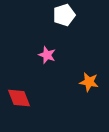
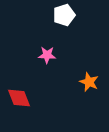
pink star: rotated 18 degrees counterclockwise
orange star: rotated 12 degrees clockwise
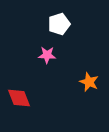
white pentagon: moved 5 px left, 9 px down
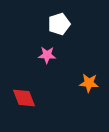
orange star: moved 1 px down; rotated 18 degrees counterclockwise
red diamond: moved 5 px right
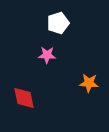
white pentagon: moved 1 px left, 1 px up
red diamond: rotated 10 degrees clockwise
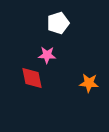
red diamond: moved 8 px right, 20 px up
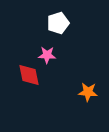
red diamond: moved 3 px left, 3 px up
orange star: moved 1 px left, 9 px down
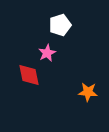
white pentagon: moved 2 px right, 2 px down
pink star: moved 2 px up; rotated 30 degrees counterclockwise
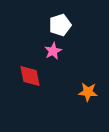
pink star: moved 6 px right, 2 px up
red diamond: moved 1 px right, 1 px down
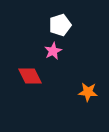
red diamond: rotated 15 degrees counterclockwise
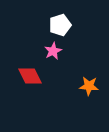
orange star: moved 1 px right, 6 px up
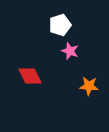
pink star: moved 17 px right; rotated 24 degrees counterclockwise
